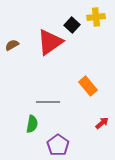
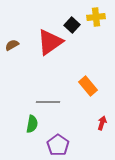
red arrow: rotated 32 degrees counterclockwise
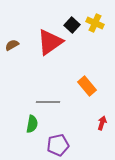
yellow cross: moved 1 px left, 6 px down; rotated 30 degrees clockwise
orange rectangle: moved 1 px left
purple pentagon: rotated 25 degrees clockwise
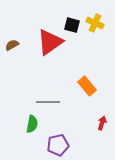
black square: rotated 28 degrees counterclockwise
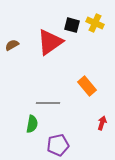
gray line: moved 1 px down
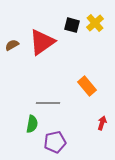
yellow cross: rotated 24 degrees clockwise
red triangle: moved 8 px left
purple pentagon: moved 3 px left, 3 px up
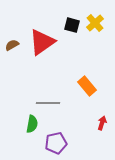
purple pentagon: moved 1 px right, 1 px down
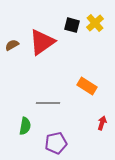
orange rectangle: rotated 18 degrees counterclockwise
green semicircle: moved 7 px left, 2 px down
